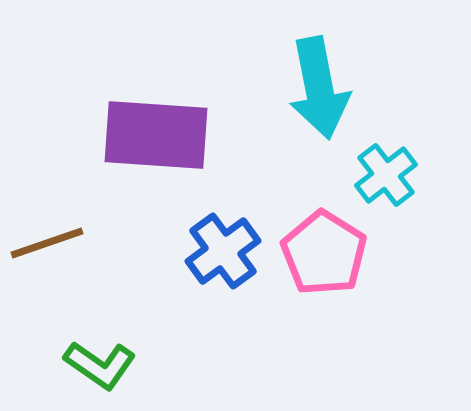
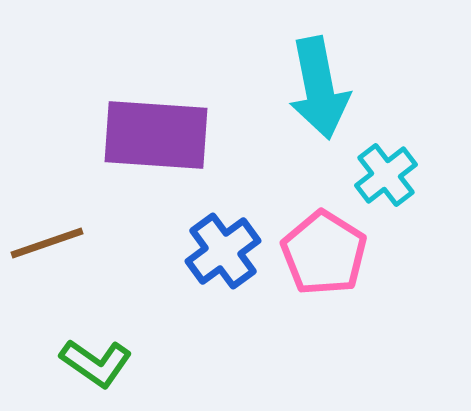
green L-shape: moved 4 px left, 2 px up
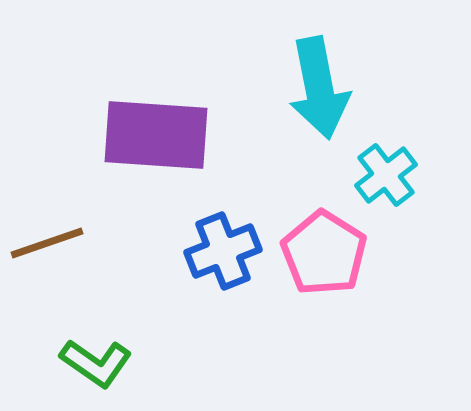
blue cross: rotated 14 degrees clockwise
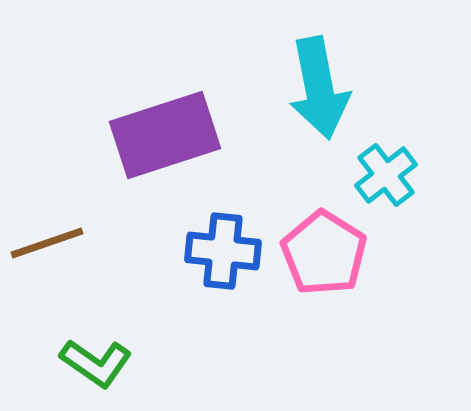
purple rectangle: moved 9 px right; rotated 22 degrees counterclockwise
blue cross: rotated 28 degrees clockwise
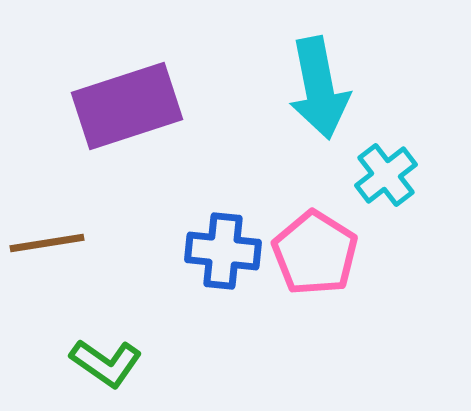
purple rectangle: moved 38 px left, 29 px up
brown line: rotated 10 degrees clockwise
pink pentagon: moved 9 px left
green L-shape: moved 10 px right
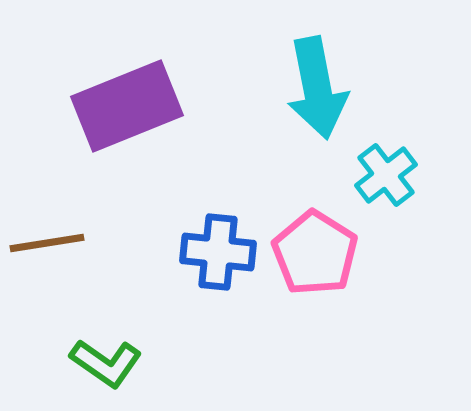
cyan arrow: moved 2 px left
purple rectangle: rotated 4 degrees counterclockwise
blue cross: moved 5 px left, 1 px down
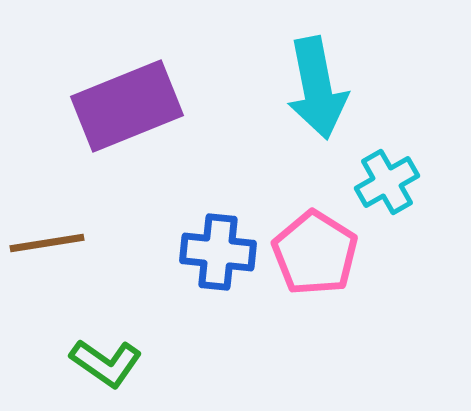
cyan cross: moved 1 px right, 7 px down; rotated 8 degrees clockwise
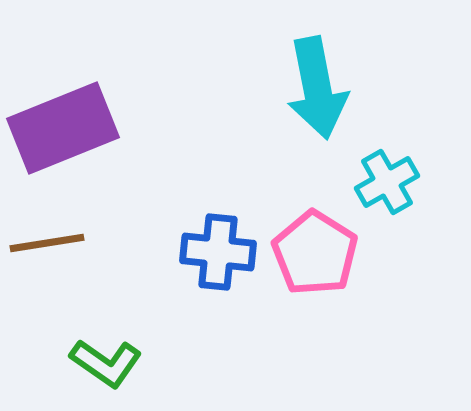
purple rectangle: moved 64 px left, 22 px down
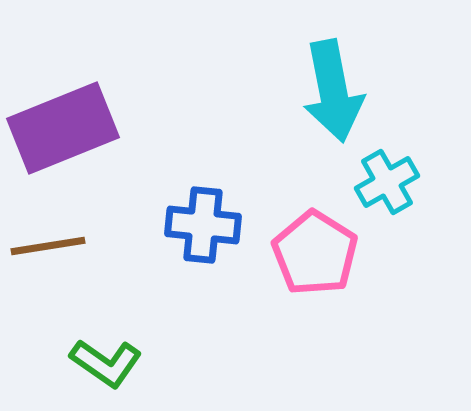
cyan arrow: moved 16 px right, 3 px down
brown line: moved 1 px right, 3 px down
blue cross: moved 15 px left, 27 px up
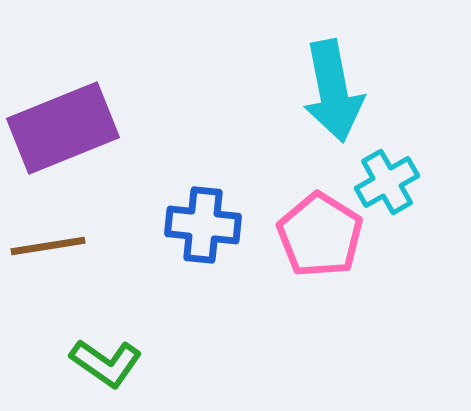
pink pentagon: moved 5 px right, 18 px up
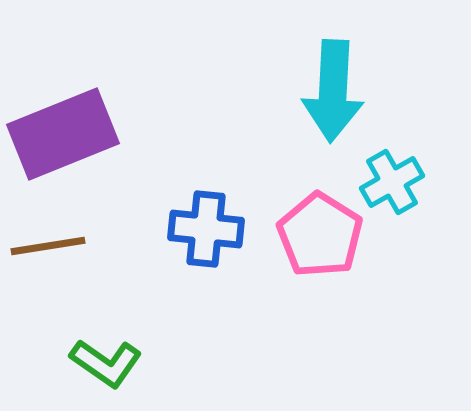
cyan arrow: rotated 14 degrees clockwise
purple rectangle: moved 6 px down
cyan cross: moved 5 px right
blue cross: moved 3 px right, 4 px down
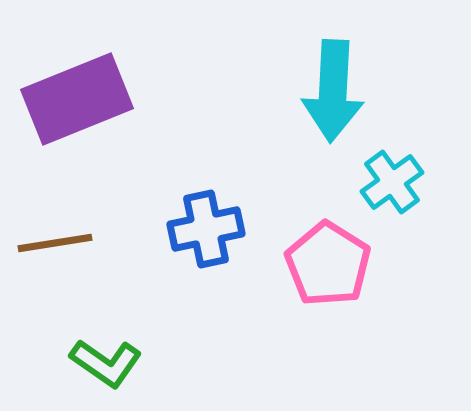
purple rectangle: moved 14 px right, 35 px up
cyan cross: rotated 6 degrees counterclockwise
blue cross: rotated 18 degrees counterclockwise
pink pentagon: moved 8 px right, 29 px down
brown line: moved 7 px right, 3 px up
